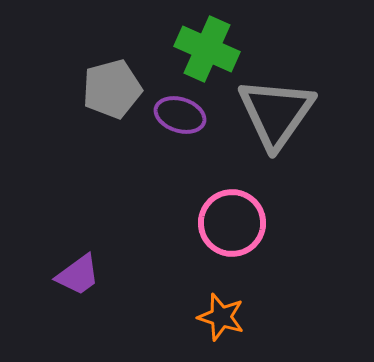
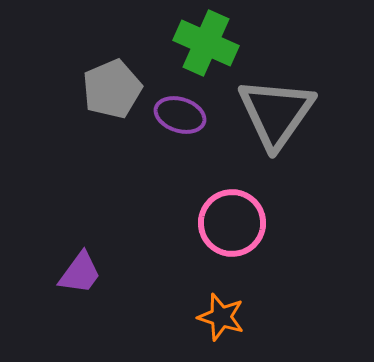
green cross: moved 1 px left, 6 px up
gray pentagon: rotated 8 degrees counterclockwise
purple trapezoid: moved 2 px right, 2 px up; rotated 18 degrees counterclockwise
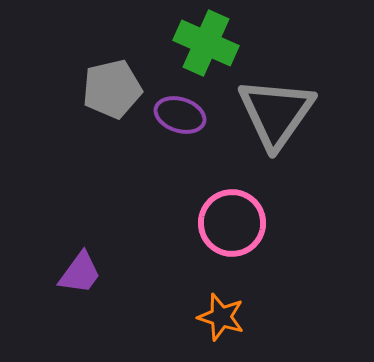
gray pentagon: rotated 10 degrees clockwise
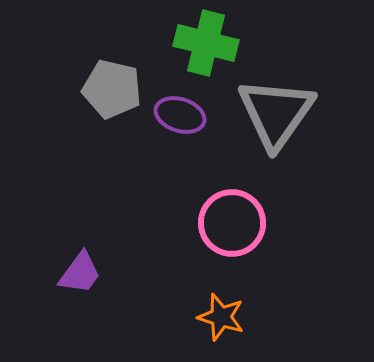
green cross: rotated 10 degrees counterclockwise
gray pentagon: rotated 26 degrees clockwise
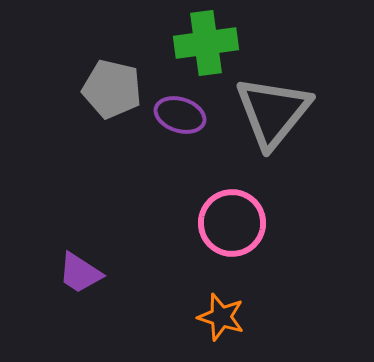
green cross: rotated 22 degrees counterclockwise
gray triangle: moved 3 px left, 1 px up; rotated 4 degrees clockwise
purple trapezoid: rotated 87 degrees clockwise
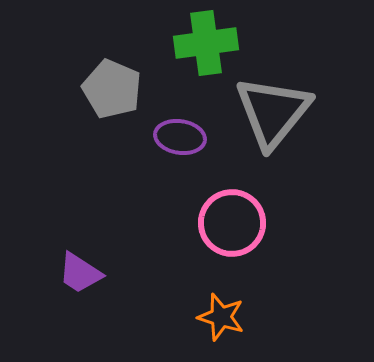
gray pentagon: rotated 10 degrees clockwise
purple ellipse: moved 22 px down; rotated 9 degrees counterclockwise
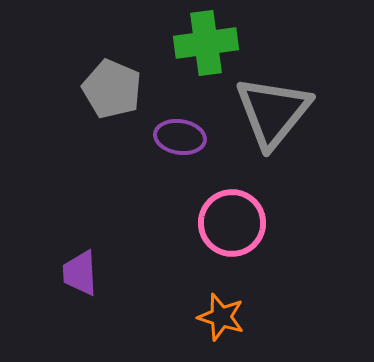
purple trapezoid: rotated 54 degrees clockwise
